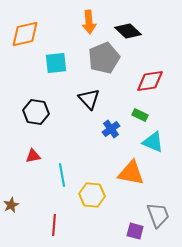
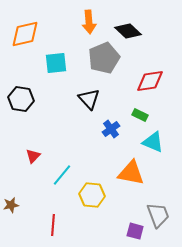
black hexagon: moved 15 px left, 13 px up
red triangle: rotated 35 degrees counterclockwise
cyan line: rotated 50 degrees clockwise
brown star: rotated 14 degrees clockwise
red line: moved 1 px left
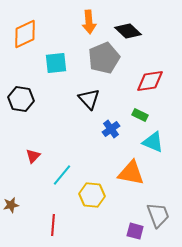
orange diamond: rotated 12 degrees counterclockwise
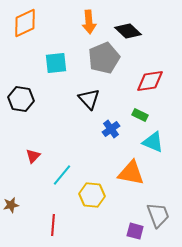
orange diamond: moved 11 px up
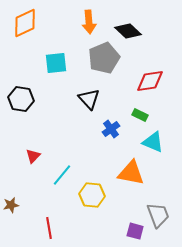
red line: moved 4 px left, 3 px down; rotated 15 degrees counterclockwise
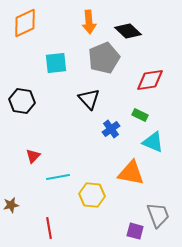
red diamond: moved 1 px up
black hexagon: moved 1 px right, 2 px down
cyan line: moved 4 px left, 2 px down; rotated 40 degrees clockwise
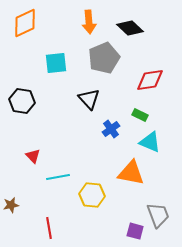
black diamond: moved 2 px right, 3 px up
cyan triangle: moved 3 px left
red triangle: rotated 28 degrees counterclockwise
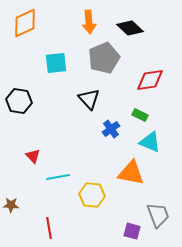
black hexagon: moved 3 px left
brown star: rotated 14 degrees clockwise
purple square: moved 3 px left
